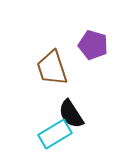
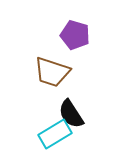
purple pentagon: moved 18 px left, 10 px up
brown trapezoid: moved 4 px down; rotated 54 degrees counterclockwise
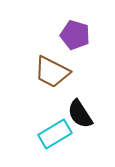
brown trapezoid: rotated 9 degrees clockwise
black semicircle: moved 9 px right
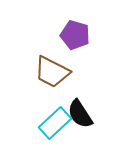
cyan rectangle: moved 11 px up; rotated 12 degrees counterclockwise
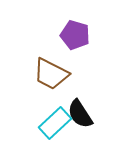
brown trapezoid: moved 1 px left, 2 px down
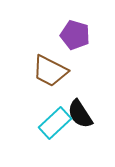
brown trapezoid: moved 1 px left, 3 px up
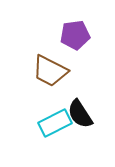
purple pentagon: rotated 24 degrees counterclockwise
cyan rectangle: rotated 16 degrees clockwise
